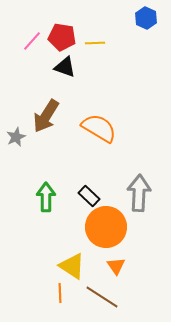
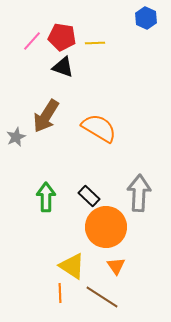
black triangle: moved 2 px left
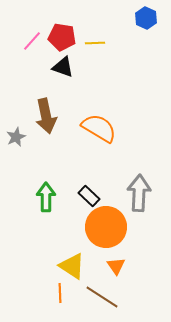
brown arrow: rotated 44 degrees counterclockwise
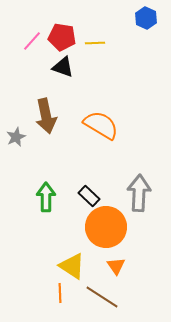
orange semicircle: moved 2 px right, 3 px up
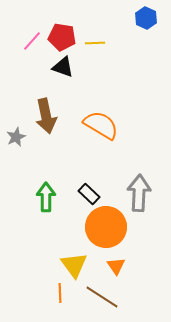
black rectangle: moved 2 px up
yellow triangle: moved 2 px right, 1 px up; rotated 20 degrees clockwise
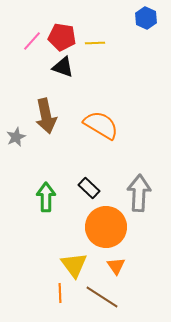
black rectangle: moved 6 px up
